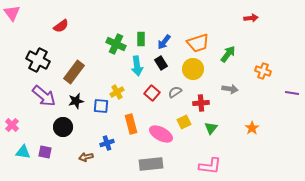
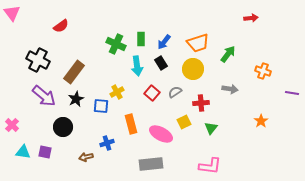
black star: moved 2 px up; rotated 14 degrees counterclockwise
orange star: moved 9 px right, 7 px up
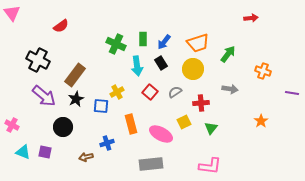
green rectangle: moved 2 px right
brown rectangle: moved 1 px right, 3 px down
red square: moved 2 px left, 1 px up
pink cross: rotated 16 degrees counterclockwise
cyan triangle: rotated 14 degrees clockwise
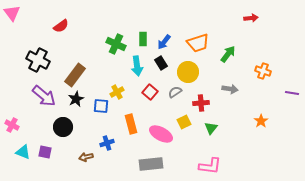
yellow circle: moved 5 px left, 3 px down
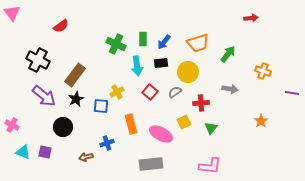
black rectangle: rotated 64 degrees counterclockwise
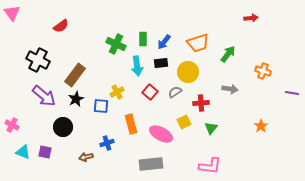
orange star: moved 5 px down
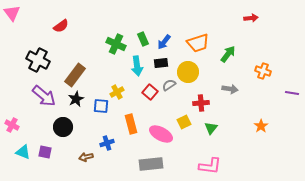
green rectangle: rotated 24 degrees counterclockwise
gray semicircle: moved 6 px left, 7 px up
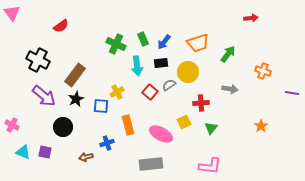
orange rectangle: moved 3 px left, 1 px down
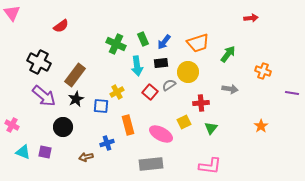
black cross: moved 1 px right, 2 px down
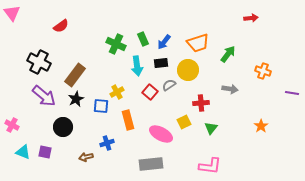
yellow circle: moved 2 px up
orange rectangle: moved 5 px up
